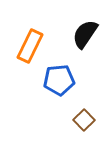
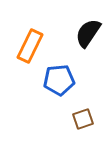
black semicircle: moved 3 px right, 1 px up
brown square: moved 1 px left, 1 px up; rotated 25 degrees clockwise
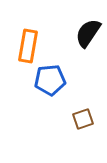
orange rectangle: moved 2 px left; rotated 16 degrees counterclockwise
blue pentagon: moved 9 px left
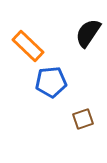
orange rectangle: rotated 56 degrees counterclockwise
blue pentagon: moved 1 px right, 2 px down
